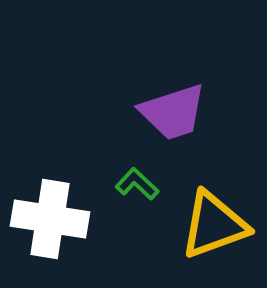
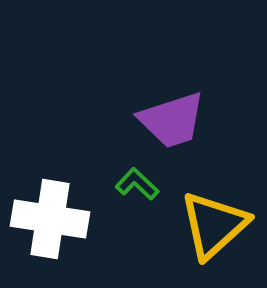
purple trapezoid: moved 1 px left, 8 px down
yellow triangle: rotated 22 degrees counterclockwise
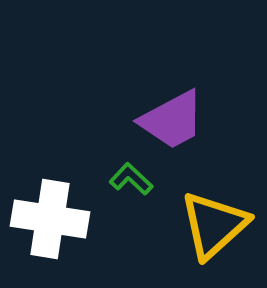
purple trapezoid: rotated 10 degrees counterclockwise
green L-shape: moved 6 px left, 5 px up
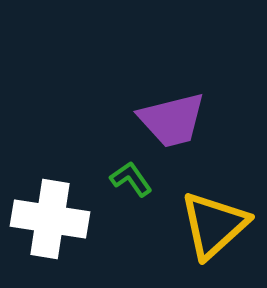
purple trapezoid: rotated 14 degrees clockwise
green L-shape: rotated 12 degrees clockwise
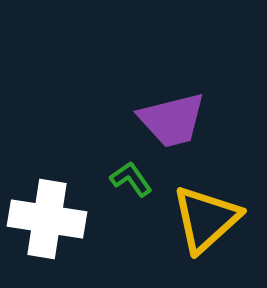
white cross: moved 3 px left
yellow triangle: moved 8 px left, 6 px up
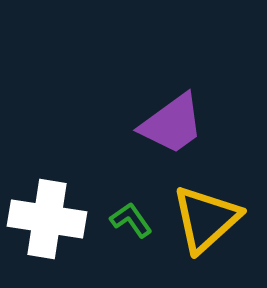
purple trapezoid: moved 4 px down; rotated 22 degrees counterclockwise
green L-shape: moved 41 px down
